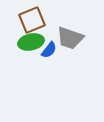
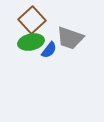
brown square: rotated 20 degrees counterclockwise
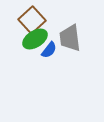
gray trapezoid: rotated 64 degrees clockwise
green ellipse: moved 4 px right, 3 px up; rotated 20 degrees counterclockwise
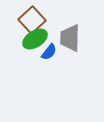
gray trapezoid: rotated 8 degrees clockwise
blue semicircle: moved 2 px down
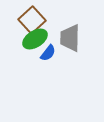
blue semicircle: moved 1 px left, 1 px down
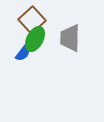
green ellipse: rotated 30 degrees counterclockwise
blue semicircle: moved 25 px left
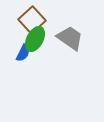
gray trapezoid: rotated 124 degrees clockwise
blue semicircle: rotated 12 degrees counterclockwise
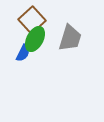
gray trapezoid: rotated 72 degrees clockwise
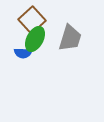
blue semicircle: rotated 66 degrees clockwise
